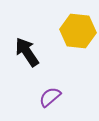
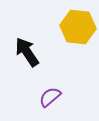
yellow hexagon: moved 4 px up
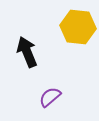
black arrow: rotated 12 degrees clockwise
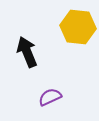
purple semicircle: rotated 15 degrees clockwise
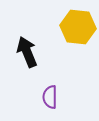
purple semicircle: rotated 65 degrees counterclockwise
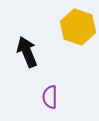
yellow hexagon: rotated 12 degrees clockwise
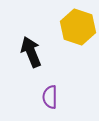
black arrow: moved 4 px right
